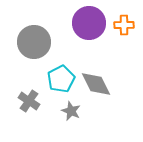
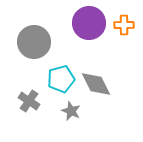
cyan pentagon: rotated 12 degrees clockwise
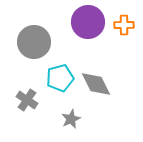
purple circle: moved 1 px left, 1 px up
cyan pentagon: moved 1 px left, 1 px up
gray cross: moved 2 px left, 1 px up
gray star: moved 8 px down; rotated 24 degrees clockwise
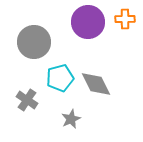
orange cross: moved 1 px right, 6 px up
